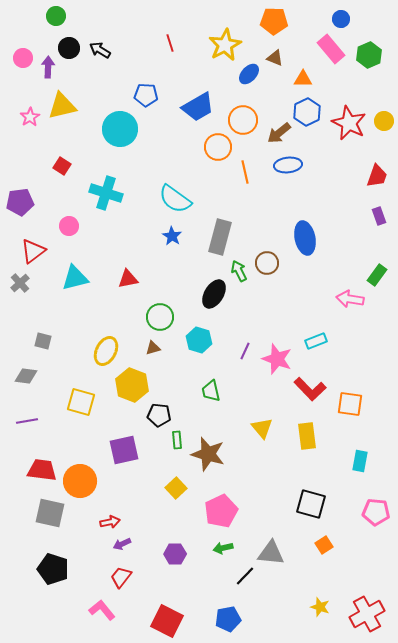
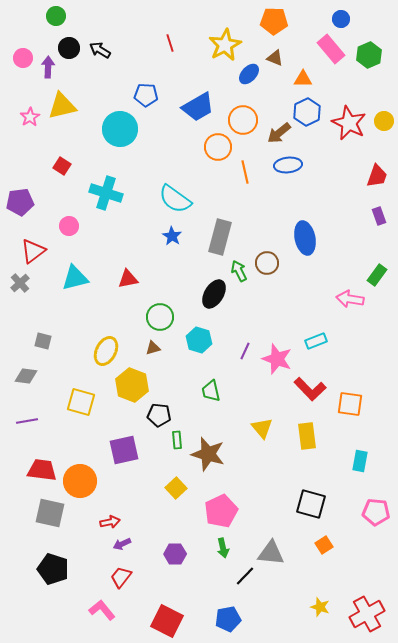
green arrow at (223, 548): rotated 90 degrees counterclockwise
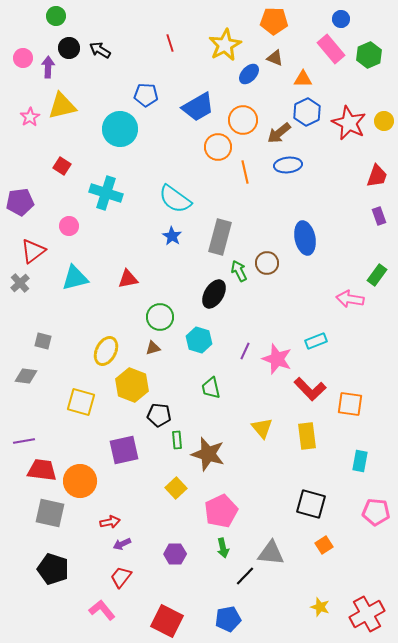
green trapezoid at (211, 391): moved 3 px up
purple line at (27, 421): moved 3 px left, 20 px down
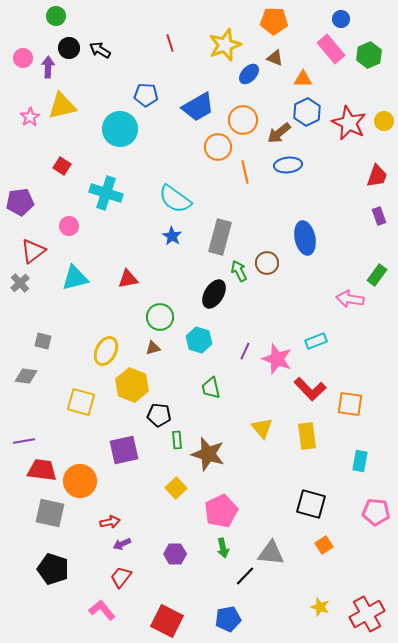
yellow star at (225, 45): rotated 8 degrees clockwise
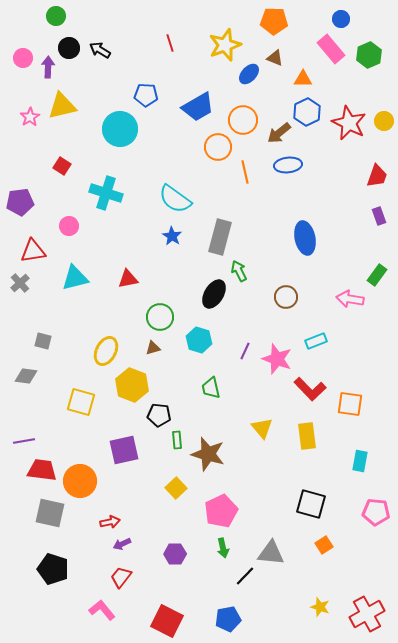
red triangle at (33, 251): rotated 28 degrees clockwise
brown circle at (267, 263): moved 19 px right, 34 px down
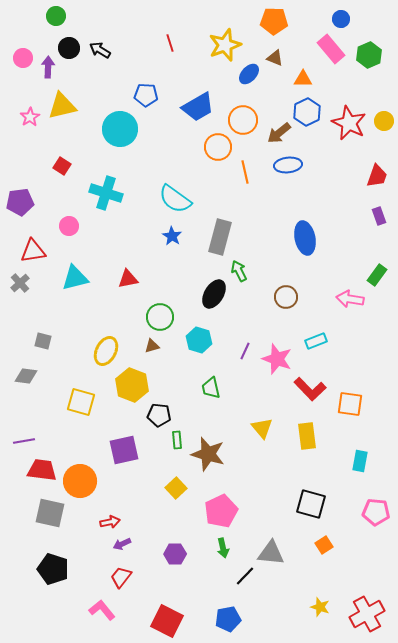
brown triangle at (153, 348): moved 1 px left, 2 px up
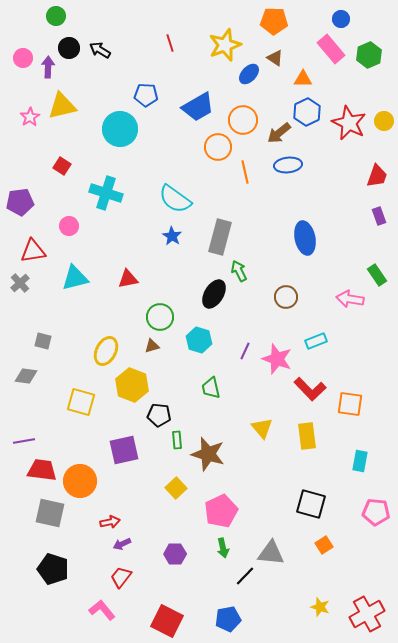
brown triangle at (275, 58): rotated 12 degrees clockwise
green rectangle at (377, 275): rotated 70 degrees counterclockwise
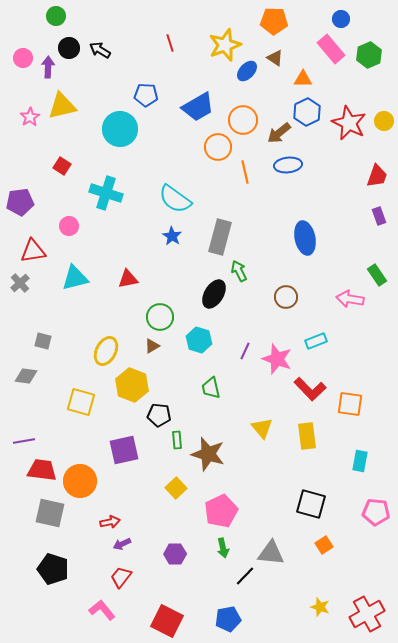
blue ellipse at (249, 74): moved 2 px left, 3 px up
brown triangle at (152, 346): rotated 14 degrees counterclockwise
